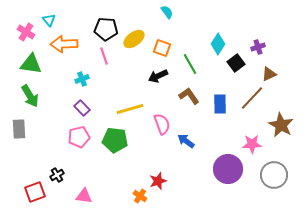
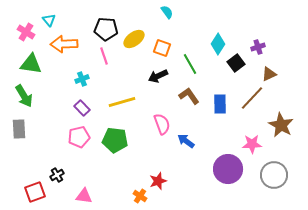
green arrow: moved 6 px left
yellow line: moved 8 px left, 7 px up
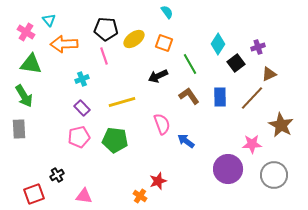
orange square: moved 2 px right, 5 px up
blue rectangle: moved 7 px up
red square: moved 1 px left, 2 px down
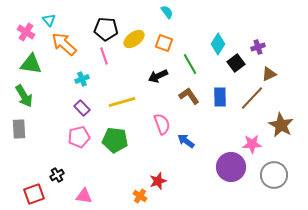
orange arrow: rotated 44 degrees clockwise
purple circle: moved 3 px right, 2 px up
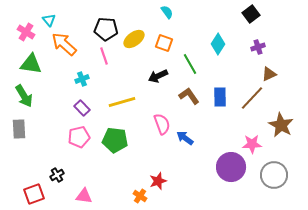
black square: moved 15 px right, 49 px up
blue arrow: moved 1 px left, 3 px up
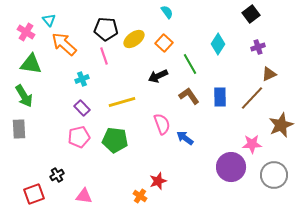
orange square: rotated 24 degrees clockwise
brown star: rotated 20 degrees clockwise
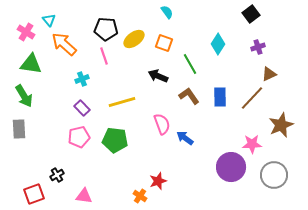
orange square: rotated 24 degrees counterclockwise
black arrow: rotated 48 degrees clockwise
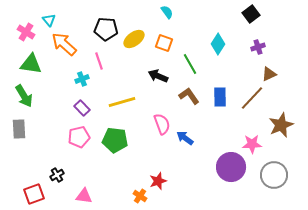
pink line: moved 5 px left, 5 px down
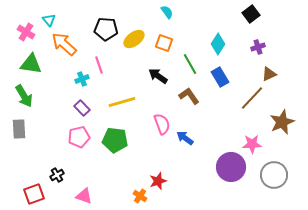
pink line: moved 4 px down
black arrow: rotated 12 degrees clockwise
blue rectangle: moved 20 px up; rotated 30 degrees counterclockwise
brown star: moved 1 px right, 3 px up
pink triangle: rotated 12 degrees clockwise
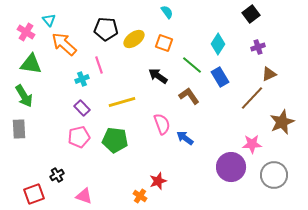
green line: moved 2 px right, 1 px down; rotated 20 degrees counterclockwise
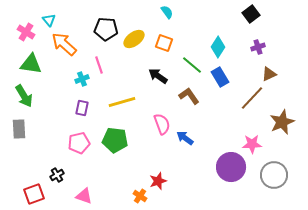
cyan diamond: moved 3 px down
purple rectangle: rotated 56 degrees clockwise
pink pentagon: moved 6 px down
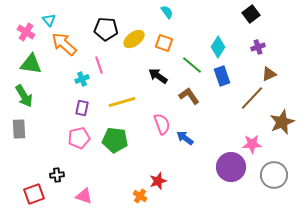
blue rectangle: moved 2 px right, 1 px up; rotated 12 degrees clockwise
pink pentagon: moved 5 px up
black cross: rotated 24 degrees clockwise
